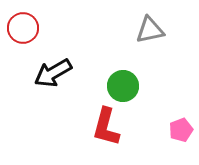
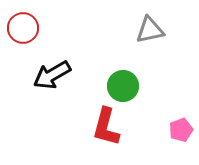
black arrow: moved 1 px left, 2 px down
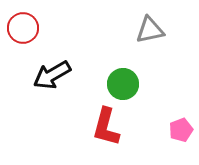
green circle: moved 2 px up
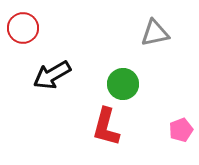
gray triangle: moved 5 px right, 3 px down
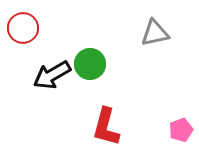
green circle: moved 33 px left, 20 px up
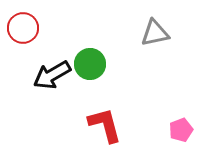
red L-shape: moved 1 px left, 2 px up; rotated 150 degrees clockwise
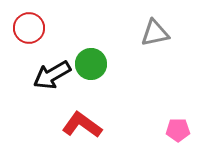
red circle: moved 6 px right
green circle: moved 1 px right
red L-shape: moved 23 px left; rotated 39 degrees counterclockwise
pink pentagon: moved 3 px left; rotated 20 degrees clockwise
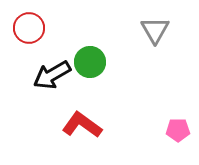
gray triangle: moved 3 px up; rotated 48 degrees counterclockwise
green circle: moved 1 px left, 2 px up
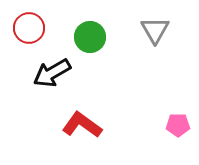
green circle: moved 25 px up
black arrow: moved 2 px up
pink pentagon: moved 5 px up
